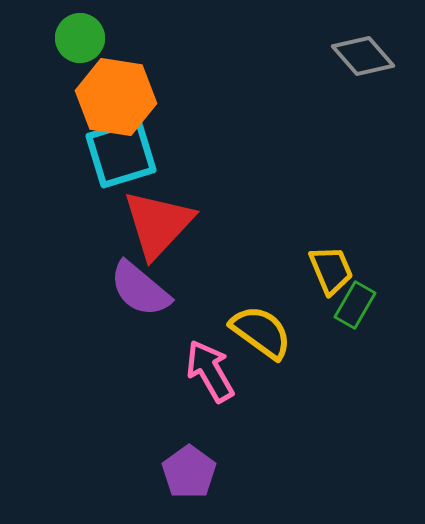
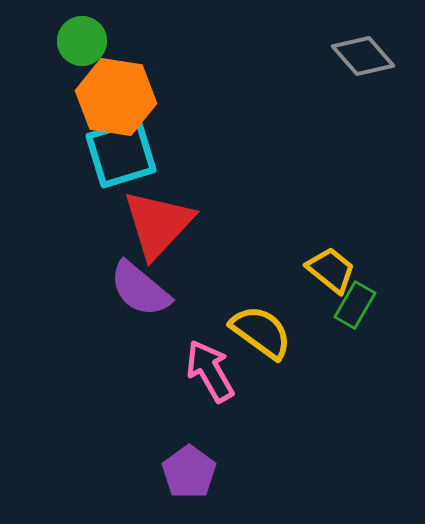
green circle: moved 2 px right, 3 px down
yellow trapezoid: rotated 28 degrees counterclockwise
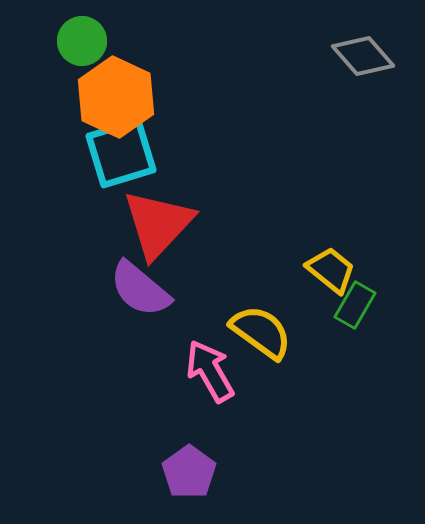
orange hexagon: rotated 16 degrees clockwise
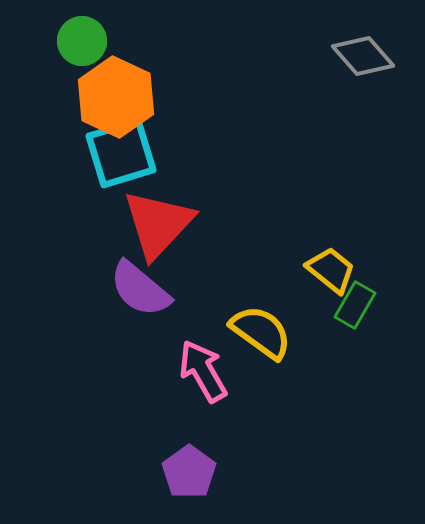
pink arrow: moved 7 px left
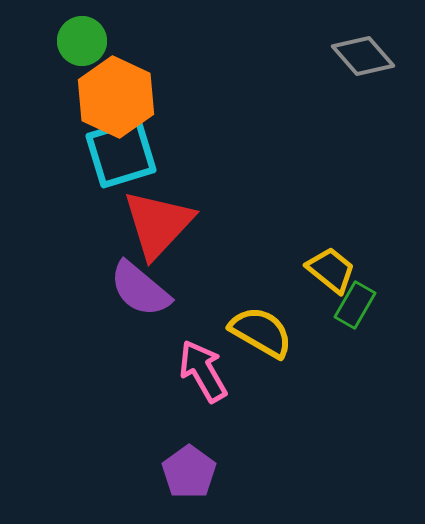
yellow semicircle: rotated 6 degrees counterclockwise
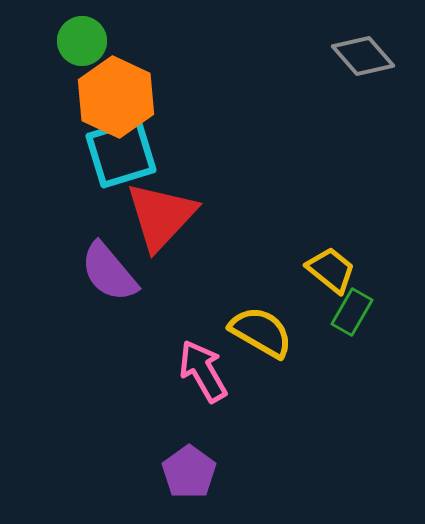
red triangle: moved 3 px right, 8 px up
purple semicircle: moved 31 px left, 17 px up; rotated 10 degrees clockwise
green rectangle: moved 3 px left, 7 px down
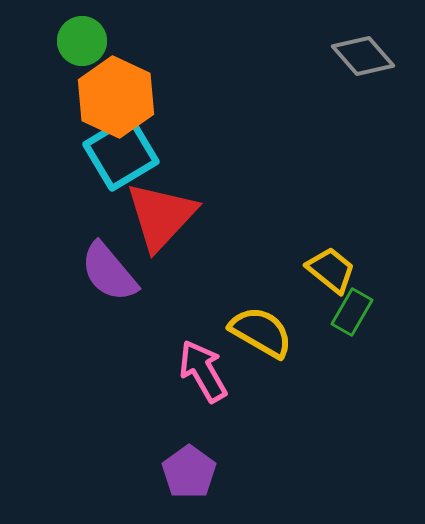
cyan square: rotated 14 degrees counterclockwise
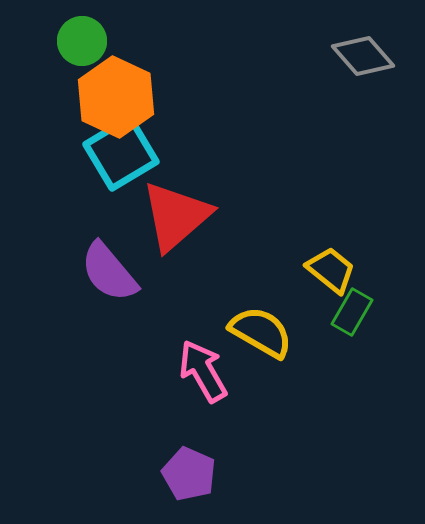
red triangle: moved 15 px right; rotated 6 degrees clockwise
purple pentagon: moved 2 px down; rotated 12 degrees counterclockwise
